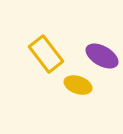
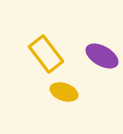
yellow ellipse: moved 14 px left, 7 px down
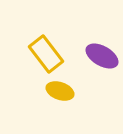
yellow ellipse: moved 4 px left, 1 px up
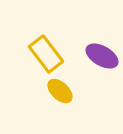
yellow ellipse: rotated 24 degrees clockwise
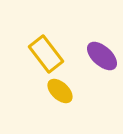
purple ellipse: rotated 12 degrees clockwise
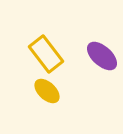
yellow ellipse: moved 13 px left
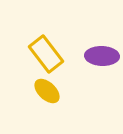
purple ellipse: rotated 40 degrees counterclockwise
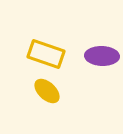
yellow rectangle: rotated 33 degrees counterclockwise
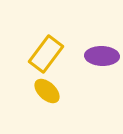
yellow rectangle: rotated 72 degrees counterclockwise
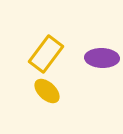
purple ellipse: moved 2 px down
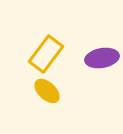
purple ellipse: rotated 12 degrees counterclockwise
